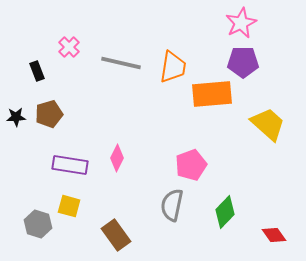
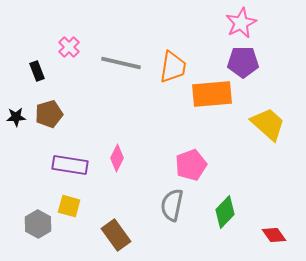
gray hexagon: rotated 12 degrees clockwise
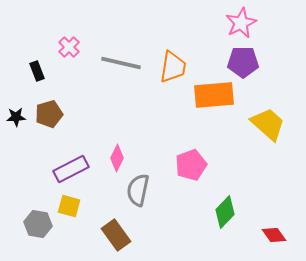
orange rectangle: moved 2 px right, 1 px down
purple rectangle: moved 1 px right, 4 px down; rotated 36 degrees counterclockwise
gray semicircle: moved 34 px left, 15 px up
gray hexagon: rotated 20 degrees counterclockwise
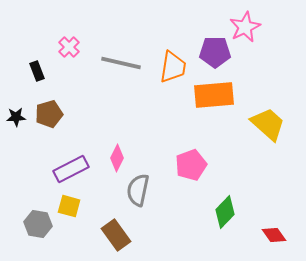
pink star: moved 4 px right, 4 px down
purple pentagon: moved 28 px left, 10 px up
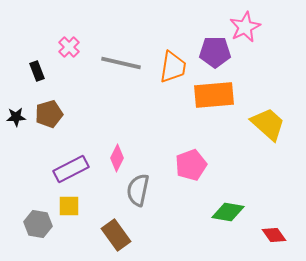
yellow square: rotated 15 degrees counterclockwise
green diamond: moved 3 px right; rotated 56 degrees clockwise
